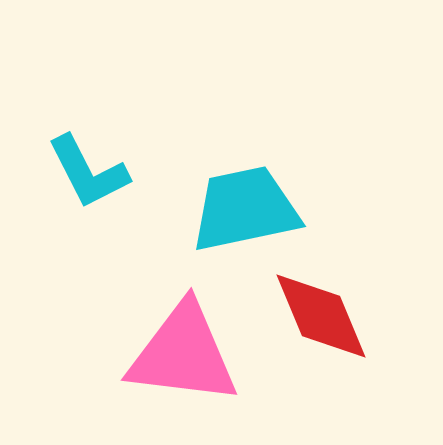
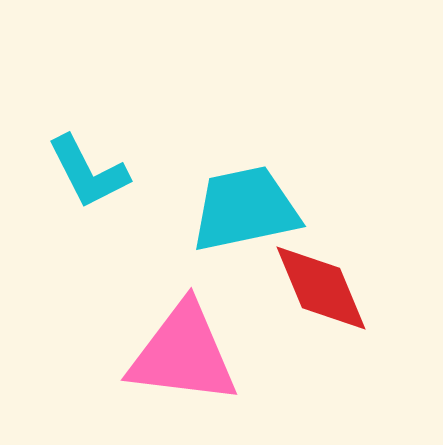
red diamond: moved 28 px up
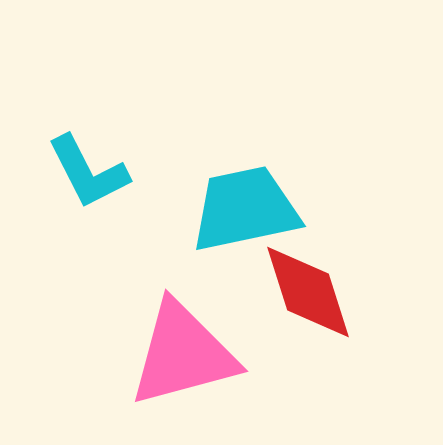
red diamond: moved 13 px left, 4 px down; rotated 5 degrees clockwise
pink triangle: rotated 22 degrees counterclockwise
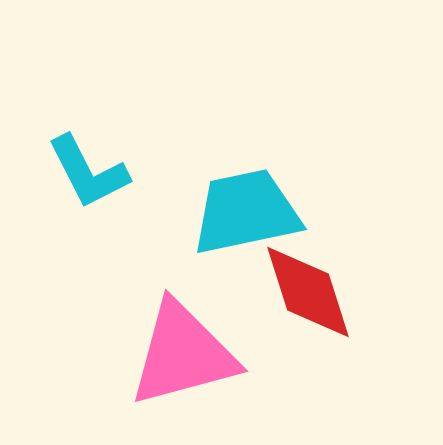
cyan trapezoid: moved 1 px right, 3 px down
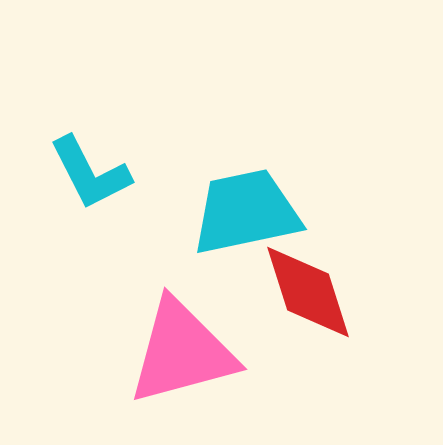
cyan L-shape: moved 2 px right, 1 px down
pink triangle: moved 1 px left, 2 px up
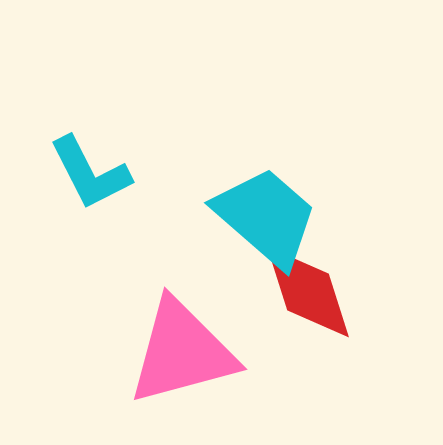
cyan trapezoid: moved 20 px right, 5 px down; rotated 53 degrees clockwise
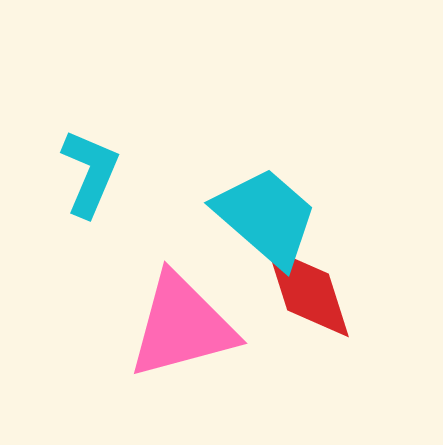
cyan L-shape: rotated 130 degrees counterclockwise
pink triangle: moved 26 px up
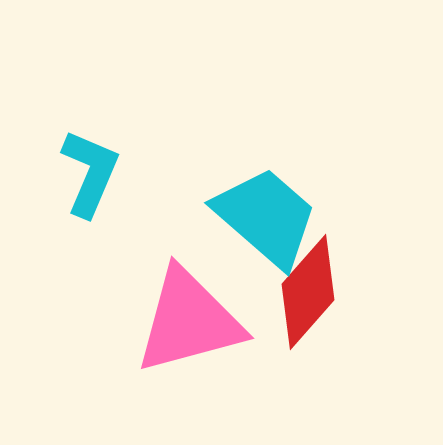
red diamond: rotated 59 degrees clockwise
pink triangle: moved 7 px right, 5 px up
